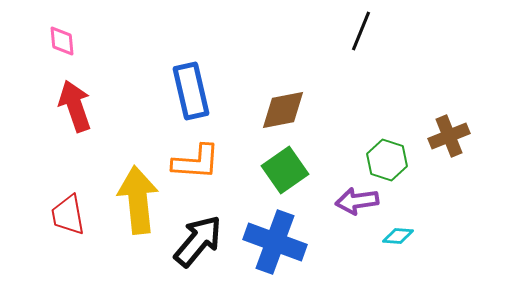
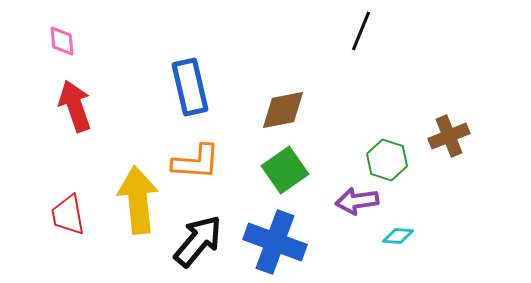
blue rectangle: moved 1 px left, 4 px up
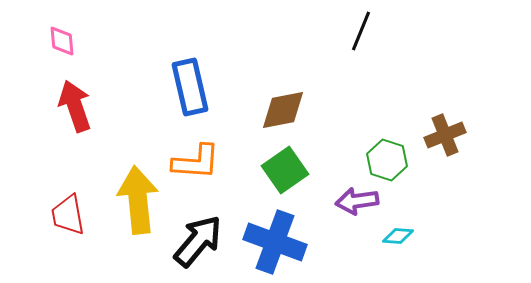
brown cross: moved 4 px left, 1 px up
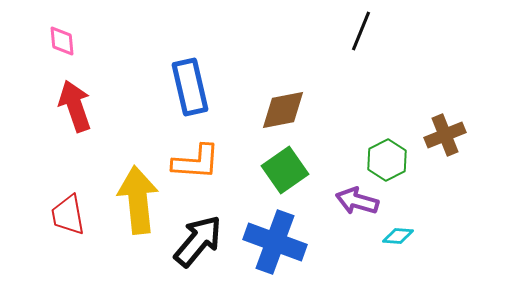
green hexagon: rotated 15 degrees clockwise
purple arrow: rotated 24 degrees clockwise
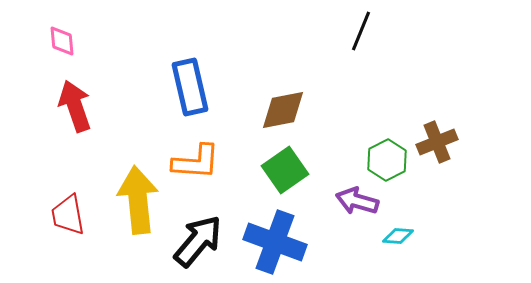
brown cross: moved 8 px left, 7 px down
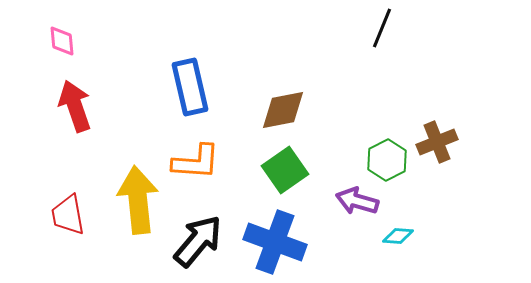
black line: moved 21 px right, 3 px up
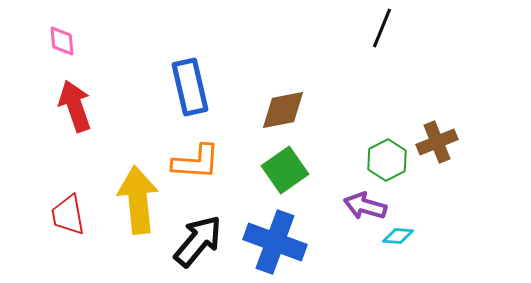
purple arrow: moved 8 px right, 5 px down
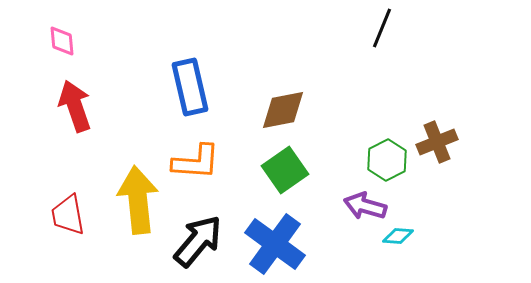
blue cross: moved 2 px down; rotated 16 degrees clockwise
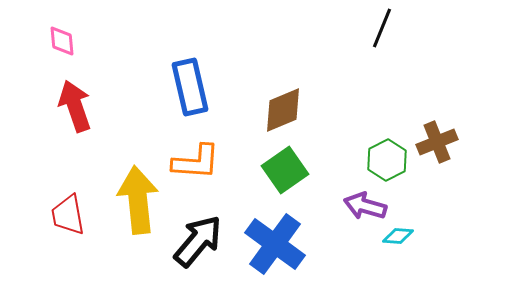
brown diamond: rotated 12 degrees counterclockwise
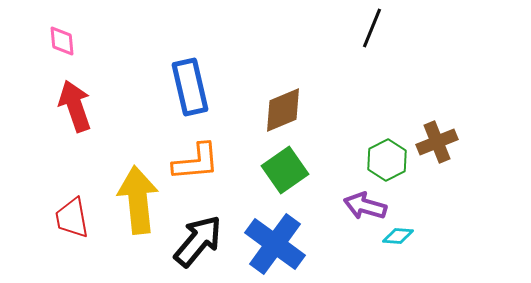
black line: moved 10 px left
orange L-shape: rotated 9 degrees counterclockwise
red trapezoid: moved 4 px right, 3 px down
